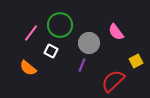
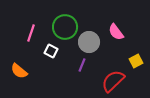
green circle: moved 5 px right, 2 px down
pink line: rotated 18 degrees counterclockwise
gray circle: moved 1 px up
orange semicircle: moved 9 px left, 3 px down
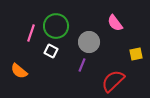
green circle: moved 9 px left, 1 px up
pink semicircle: moved 1 px left, 9 px up
yellow square: moved 7 px up; rotated 16 degrees clockwise
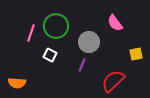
white square: moved 1 px left, 4 px down
orange semicircle: moved 2 px left, 12 px down; rotated 36 degrees counterclockwise
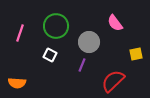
pink line: moved 11 px left
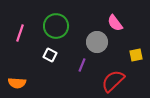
gray circle: moved 8 px right
yellow square: moved 1 px down
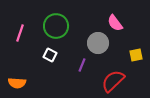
gray circle: moved 1 px right, 1 px down
